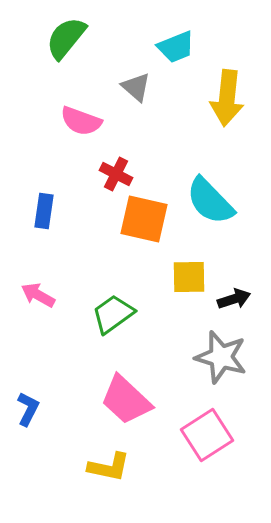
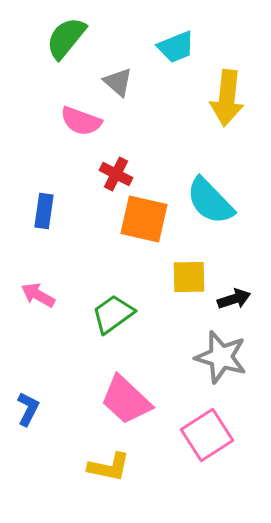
gray triangle: moved 18 px left, 5 px up
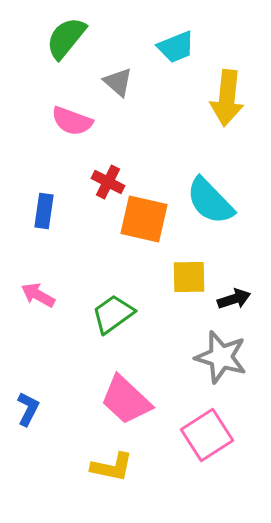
pink semicircle: moved 9 px left
red cross: moved 8 px left, 8 px down
yellow L-shape: moved 3 px right
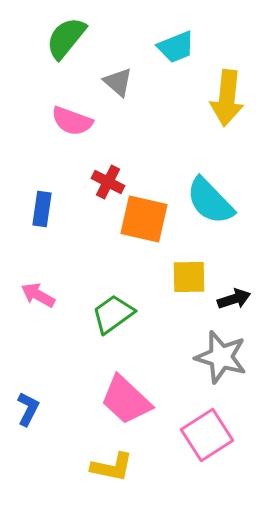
blue rectangle: moved 2 px left, 2 px up
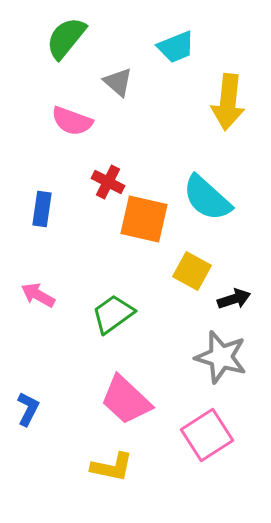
yellow arrow: moved 1 px right, 4 px down
cyan semicircle: moved 3 px left, 3 px up; rotated 4 degrees counterclockwise
yellow square: moved 3 px right, 6 px up; rotated 30 degrees clockwise
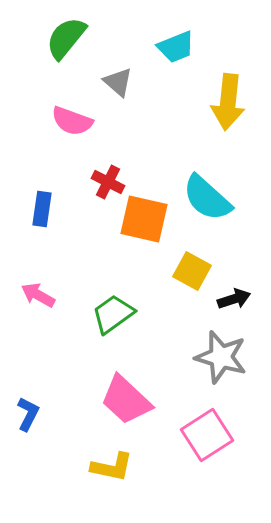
blue L-shape: moved 5 px down
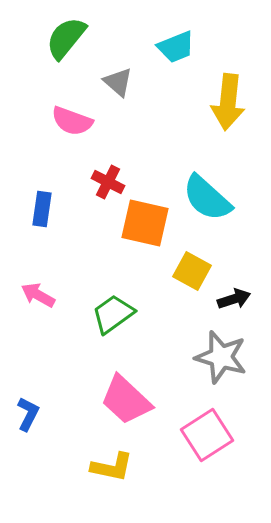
orange square: moved 1 px right, 4 px down
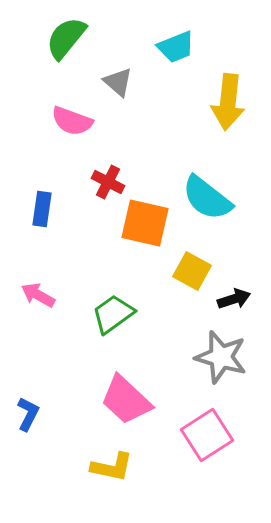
cyan semicircle: rotated 4 degrees counterclockwise
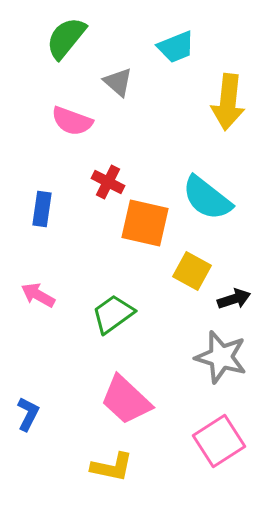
pink square: moved 12 px right, 6 px down
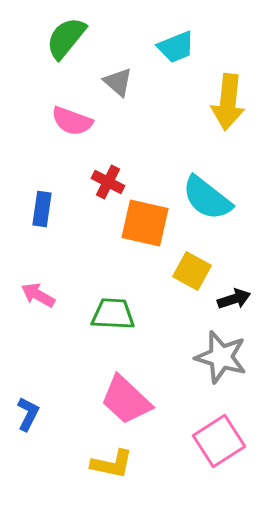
green trapezoid: rotated 39 degrees clockwise
yellow L-shape: moved 3 px up
